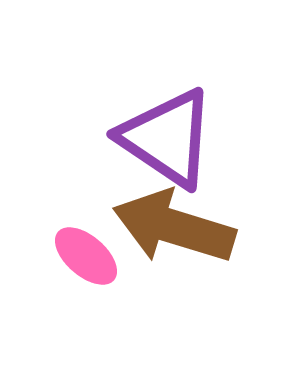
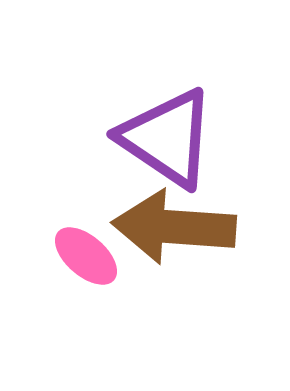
brown arrow: rotated 13 degrees counterclockwise
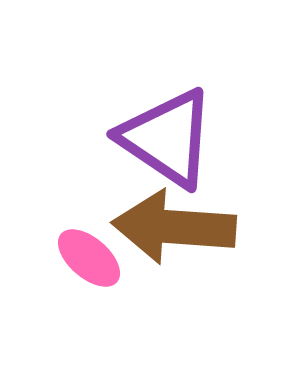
pink ellipse: moved 3 px right, 2 px down
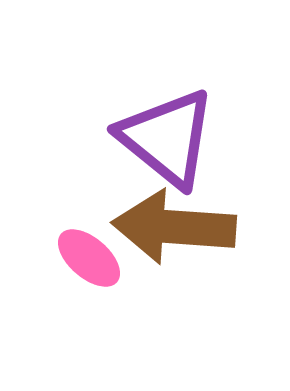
purple triangle: rotated 5 degrees clockwise
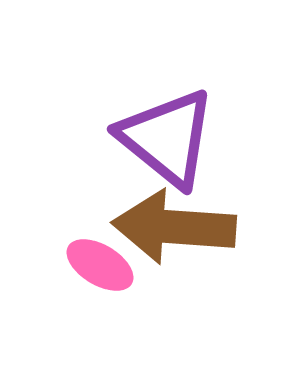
pink ellipse: moved 11 px right, 7 px down; rotated 10 degrees counterclockwise
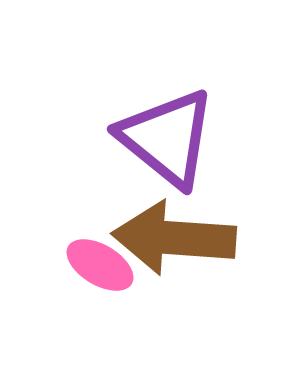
brown arrow: moved 11 px down
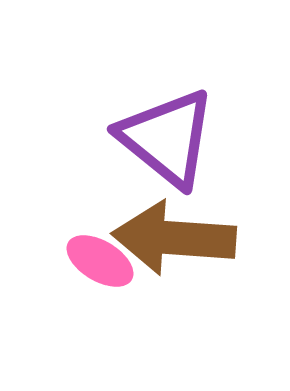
pink ellipse: moved 4 px up
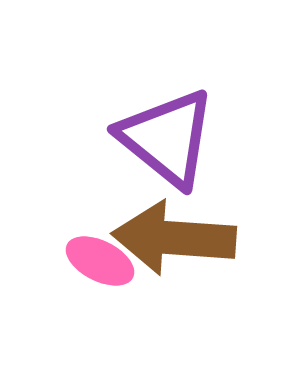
pink ellipse: rotated 4 degrees counterclockwise
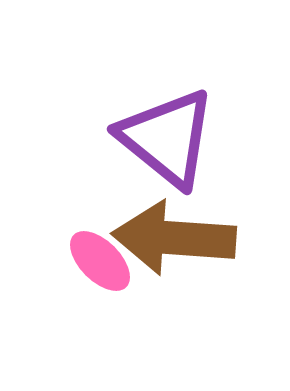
pink ellipse: rotated 18 degrees clockwise
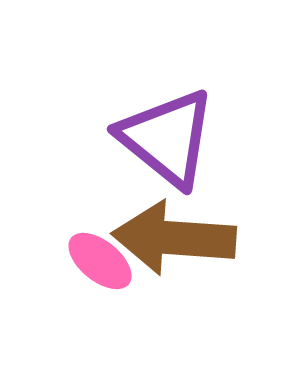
pink ellipse: rotated 6 degrees counterclockwise
